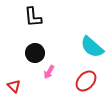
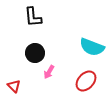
cyan semicircle: rotated 20 degrees counterclockwise
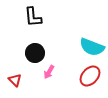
red ellipse: moved 4 px right, 5 px up
red triangle: moved 1 px right, 6 px up
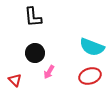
red ellipse: rotated 30 degrees clockwise
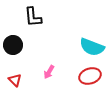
black circle: moved 22 px left, 8 px up
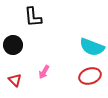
pink arrow: moved 5 px left
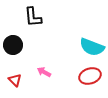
pink arrow: rotated 88 degrees clockwise
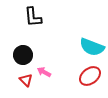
black circle: moved 10 px right, 10 px down
red ellipse: rotated 20 degrees counterclockwise
red triangle: moved 11 px right
